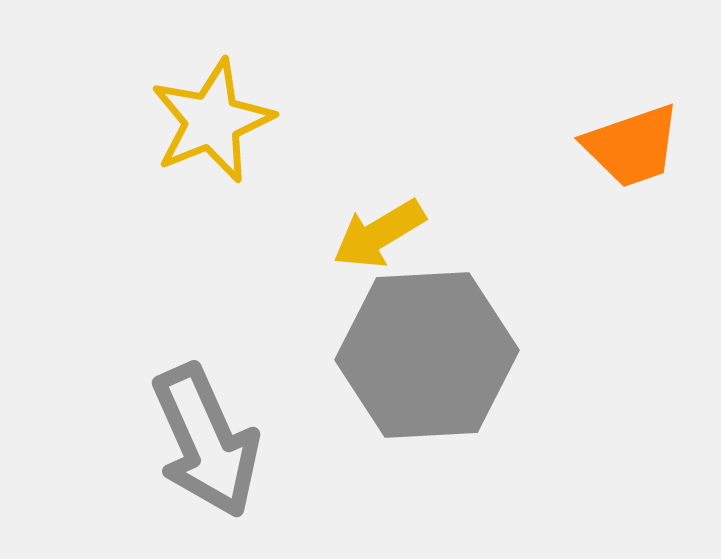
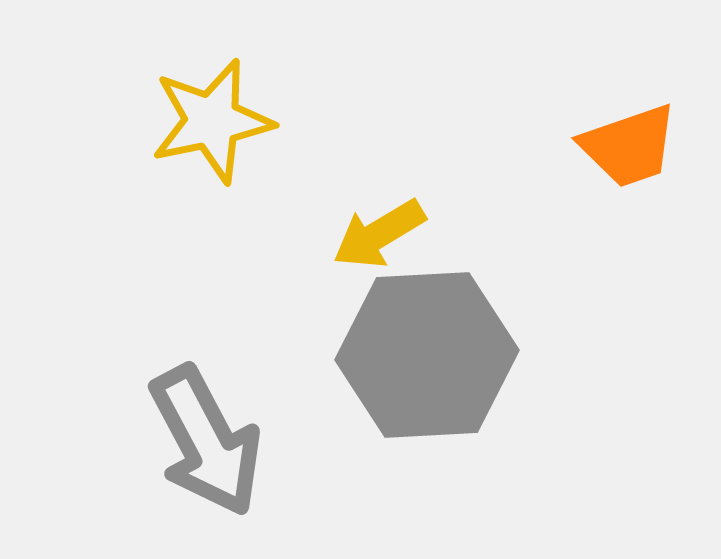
yellow star: rotated 10 degrees clockwise
orange trapezoid: moved 3 px left
gray arrow: rotated 4 degrees counterclockwise
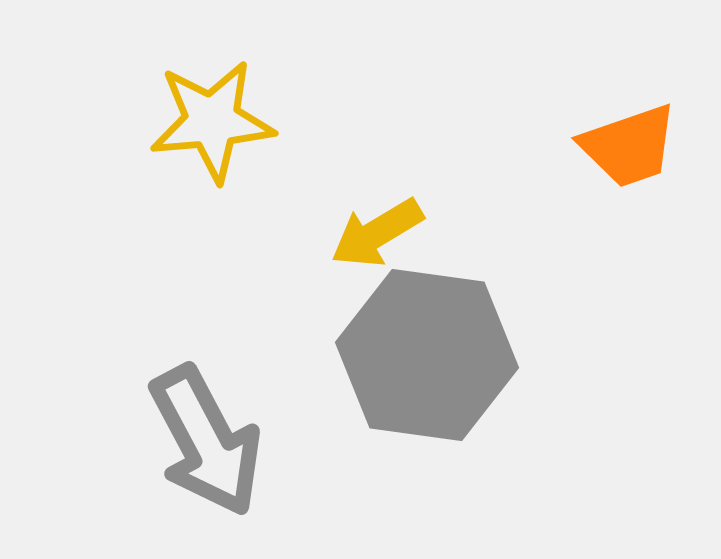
yellow star: rotated 7 degrees clockwise
yellow arrow: moved 2 px left, 1 px up
gray hexagon: rotated 11 degrees clockwise
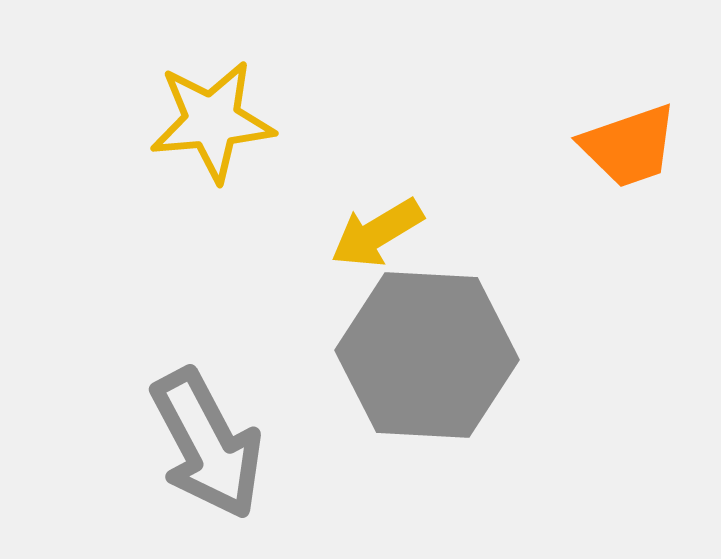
gray hexagon: rotated 5 degrees counterclockwise
gray arrow: moved 1 px right, 3 px down
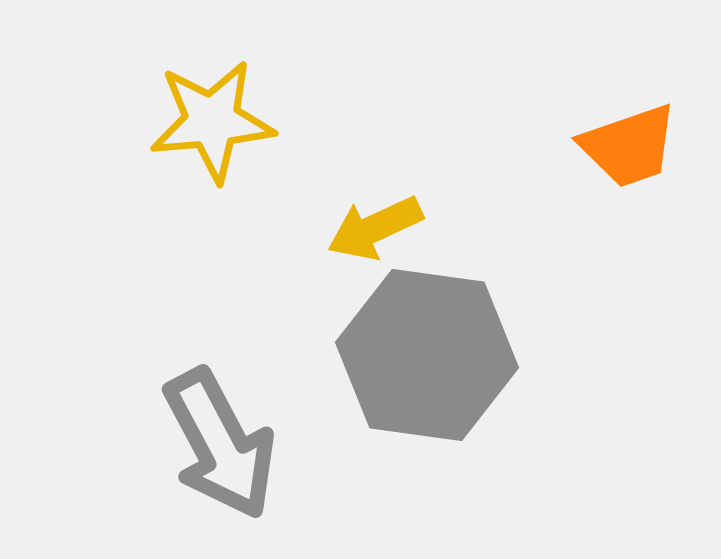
yellow arrow: moved 2 px left, 5 px up; rotated 6 degrees clockwise
gray hexagon: rotated 5 degrees clockwise
gray arrow: moved 13 px right
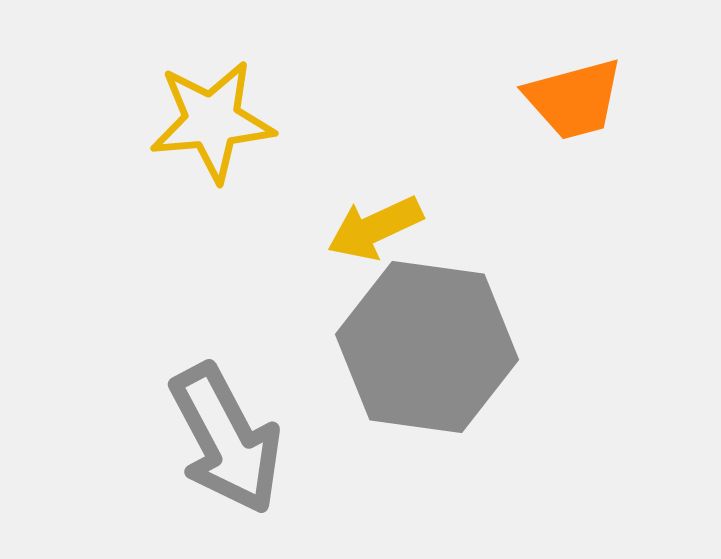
orange trapezoid: moved 55 px left, 47 px up; rotated 4 degrees clockwise
gray hexagon: moved 8 px up
gray arrow: moved 6 px right, 5 px up
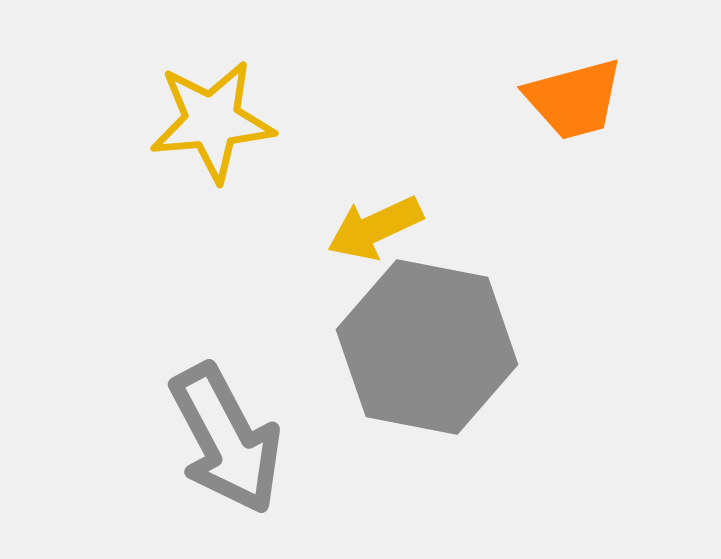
gray hexagon: rotated 3 degrees clockwise
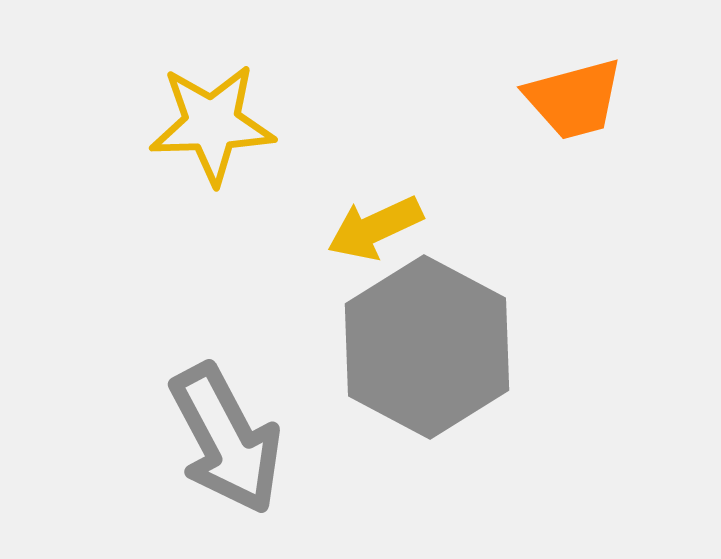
yellow star: moved 3 px down; rotated 3 degrees clockwise
gray hexagon: rotated 17 degrees clockwise
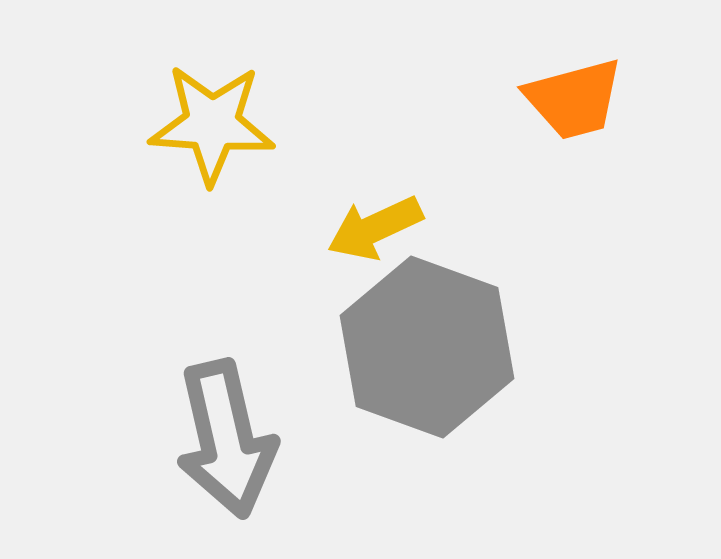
yellow star: rotated 6 degrees clockwise
gray hexagon: rotated 8 degrees counterclockwise
gray arrow: rotated 15 degrees clockwise
